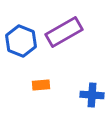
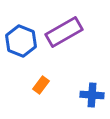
orange rectangle: rotated 48 degrees counterclockwise
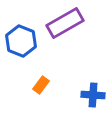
purple rectangle: moved 1 px right, 9 px up
blue cross: moved 1 px right
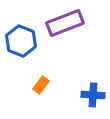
purple rectangle: rotated 9 degrees clockwise
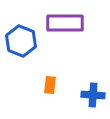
purple rectangle: rotated 21 degrees clockwise
orange rectangle: moved 9 px right; rotated 30 degrees counterclockwise
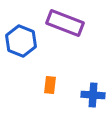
purple rectangle: rotated 21 degrees clockwise
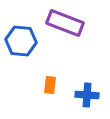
blue hexagon: rotated 16 degrees counterclockwise
blue cross: moved 6 px left
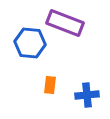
blue hexagon: moved 9 px right, 2 px down
blue cross: rotated 10 degrees counterclockwise
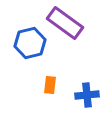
purple rectangle: rotated 15 degrees clockwise
blue hexagon: rotated 20 degrees counterclockwise
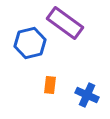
blue cross: rotated 30 degrees clockwise
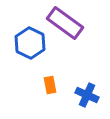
blue hexagon: rotated 20 degrees counterclockwise
orange rectangle: rotated 18 degrees counterclockwise
